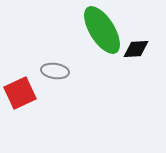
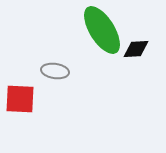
red square: moved 6 px down; rotated 28 degrees clockwise
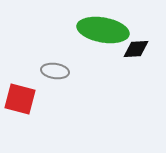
green ellipse: moved 1 px right; rotated 48 degrees counterclockwise
red square: rotated 12 degrees clockwise
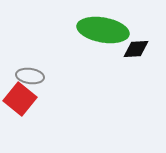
gray ellipse: moved 25 px left, 5 px down
red square: rotated 24 degrees clockwise
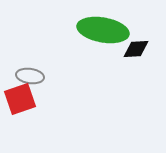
red square: rotated 32 degrees clockwise
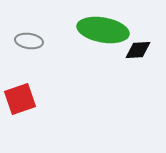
black diamond: moved 2 px right, 1 px down
gray ellipse: moved 1 px left, 35 px up
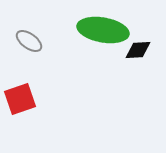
gray ellipse: rotated 28 degrees clockwise
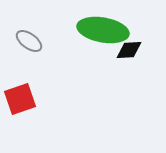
black diamond: moved 9 px left
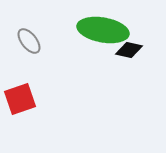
gray ellipse: rotated 16 degrees clockwise
black diamond: rotated 16 degrees clockwise
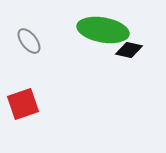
red square: moved 3 px right, 5 px down
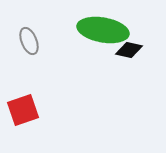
gray ellipse: rotated 16 degrees clockwise
red square: moved 6 px down
